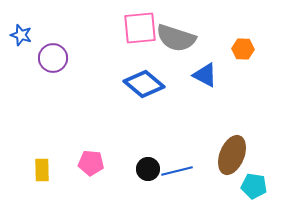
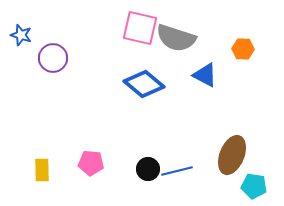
pink square: rotated 18 degrees clockwise
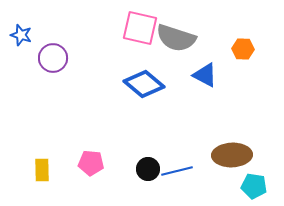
brown ellipse: rotated 66 degrees clockwise
